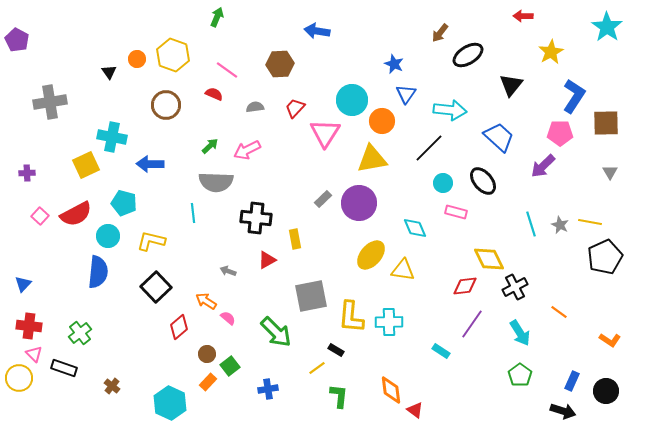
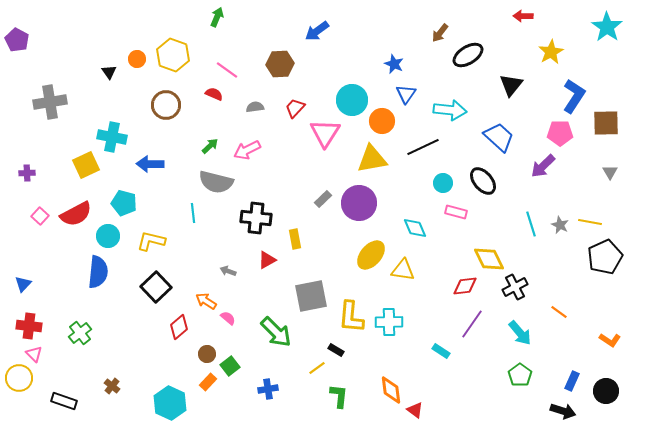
blue arrow at (317, 31): rotated 45 degrees counterclockwise
black line at (429, 148): moved 6 px left, 1 px up; rotated 20 degrees clockwise
gray semicircle at (216, 182): rotated 12 degrees clockwise
cyan arrow at (520, 333): rotated 8 degrees counterclockwise
black rectangle at (64, 368): moved 33 px down
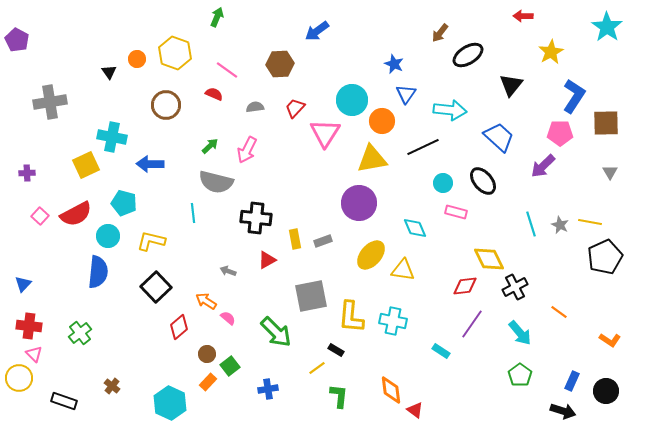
yellow hexagon at (173, 55): moved 2 px right, 2 px up
pink arrow at (247, 150): rotated 36 degrees counterclockwise
gray rectangle at (323, 199): moved 42 px down; rotated 24 degrees clockwise
cyan cross at (389, 322): moved 4 px right, 1 px up; rotated 12 degrees clockwise
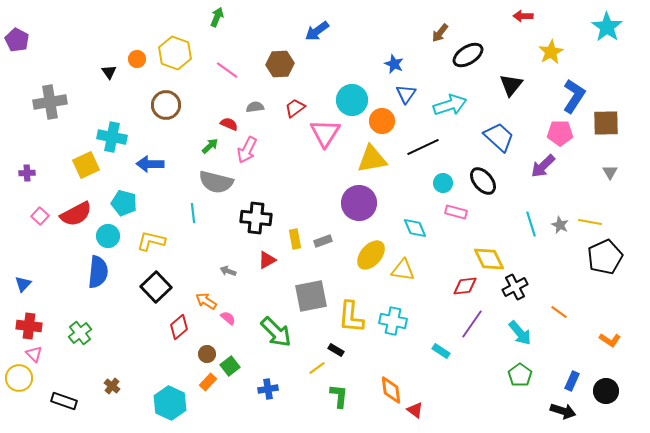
red semicircle at (214, 94): moved 15 px right, 30 px down
red trapezoid at (295, 108): rotated 10 degrees clockwise
cyan arrow at (450, 110): moved 5 px up; rotated 24 degrees counterclockwise
